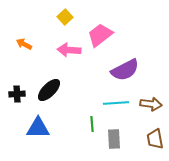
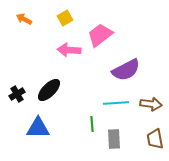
yellow square: moved 1 px down; rotated 14 degrees clockwise
orange arrow: moved 25 px up
purple semicircle: moved 1 px right
black cross: rotated 28 degrees counterclockwise
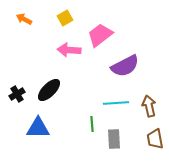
purple semicircle: moved 1 px left, 4 px up
brown arrow: moved 2 px left, 2 px down; rotated 110 degrees counterclockwise
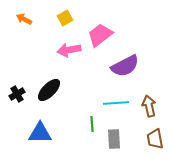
pink arrow: rotated 15 degrees counterclockwise
blue triangle: moved 2 px right, 5 px down
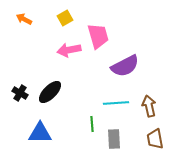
pink trapezoid: moved 2 px left, 1 px down; rotated 112 degrees clockwise
black ellipse: moved 1 px right, 2 px down
black cross: moved 3 px right, 1 px up; rotated 28 degrees counterclockwise
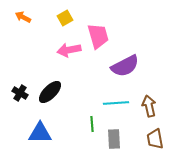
orange arrow: moved 1 px left, 2 px up
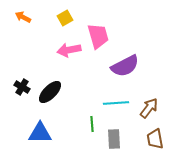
black cross: moved 2 px right, 6 px up
brown arrow: moved 2 px down; rotated 50 degrees clockwise
